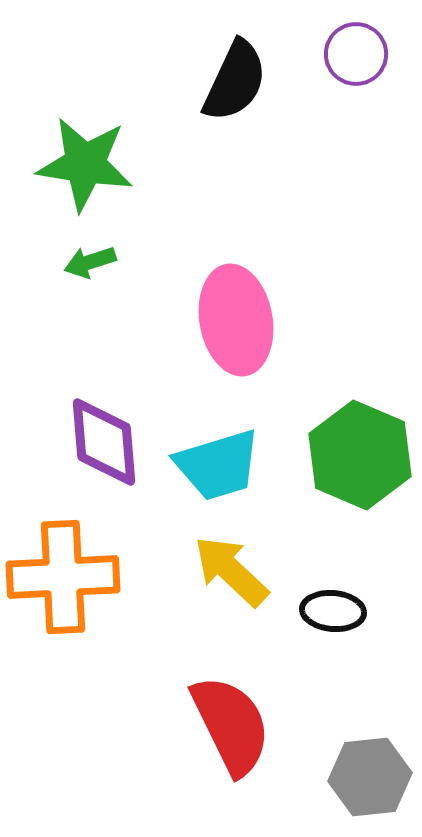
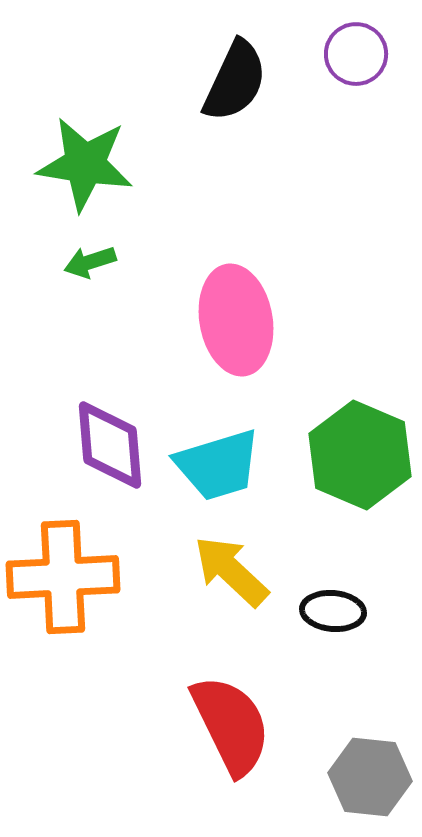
purple diamond: moved 6 px right, 3 px down
gray hexagon: rotated 12 degrees clockwise
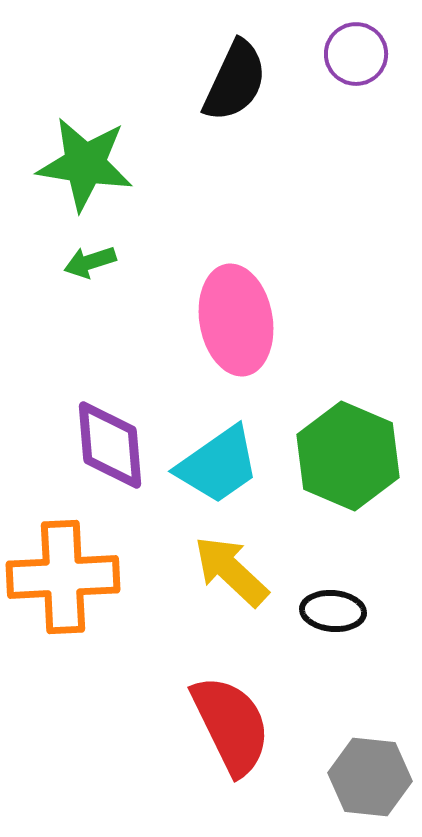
green hexagon: moved 12 px left, 1 px down
cyan trapezoid: rotated 18 degrees counterclockwise
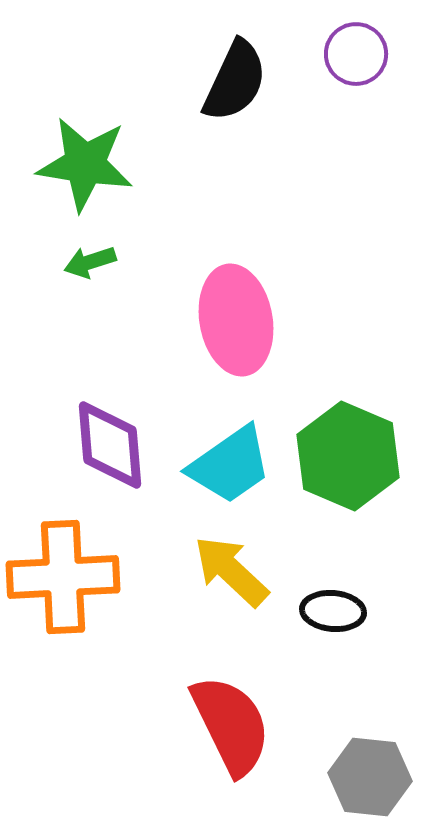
cyan trapezoid: moved 12 px right
